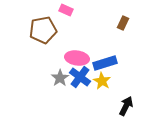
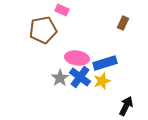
pink rectangle: moved 4 px left
yellow star: rotated 24 degrees clockwise
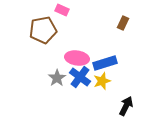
gray star: moved 3 px left
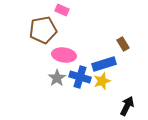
brown rectangle: moved 21 px down; rotated 56 degrees counterclockwise
pink ellipse: moved 13 px left, 3 px up
blue rectangle: moved 1 px left, 1 px down
blue cross: rotated 20 degrees counterclockwise
black arrow: moved 1 px right
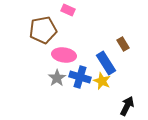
pink rectangle: moved 6 px right
blue rectangle: moved 2 px right, 1 px up; rotated 75 degrees clockwise
yellow star: rotated 30 degrees counterclockwise
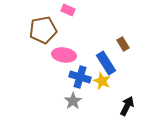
gray star: moved 16 px right, 23 px down
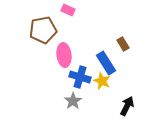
pink ellipse: rotated 75 degrees clockwise
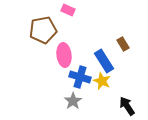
blue rectangle: moved 2 px left, 2 px up
black arrow: rotated 60 degrees counterclockwise
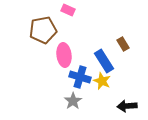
black arrow: rotated 60 degrees counterclockwise
